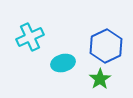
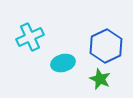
green star: rotated 15 degrees counterclockwise
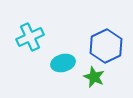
green star: moved 6 px left, 2 px up
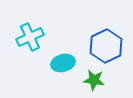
green star: moved 3 px down; rotated 15 degrees counterclockwise
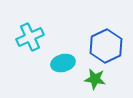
green star: moved 1 px right, 1 px up
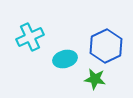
cyan ellipse: moved 2 px right, 4 px up
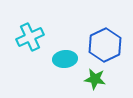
blue hexagon: moved 1 px left, 1 px up
cyan ellipse: rotated 10 degrees clockwise
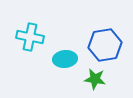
cyan cross: rotated 36 degrees clockwise
blue hexagon: rotated 16 degrees clockwise
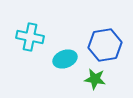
cyan ellipse: rotated 15 degrees counterclockwise
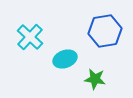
cyan cross: rotated 32 degrees clockwise
blue hexagon: moved 14 px up
